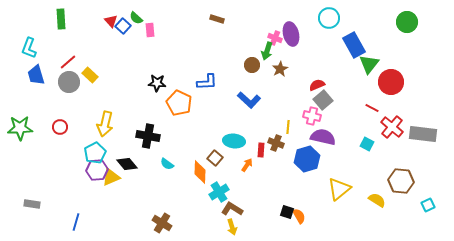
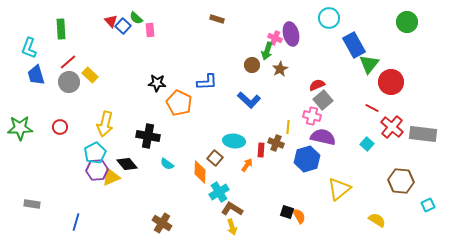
green rectangle at (61, 19): moved 10 px down
cyan square at (367, 144): rotated 16 degrees clockwise
yellow semicircle at (377, 200): moved 20 px down
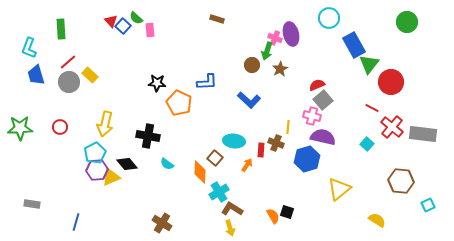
orange semicircle at (299, 216): moved 26 px left
yellow arrow at (232, 227): moved 2 px left, 1 px down
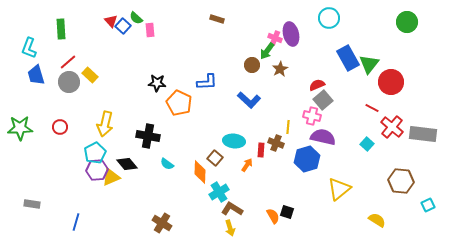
blue rectangle at (354, 45): moved 6 px left, 13 px down
green arrow at (267, 51): rotated 18 degrees clockwise
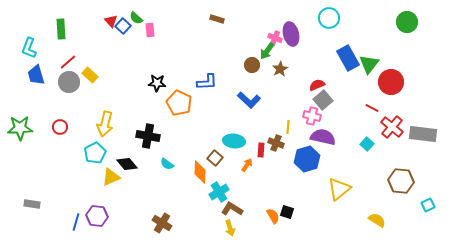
purple hexagon at (97, 170): moved 46 px down; rotated 10 degrees clockwise
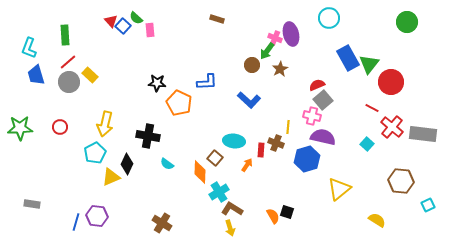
green rectangle at (61, 29): moved 4 px right, 6 px down
black diamond at (127, 164): rotated 65 degrees clockwise
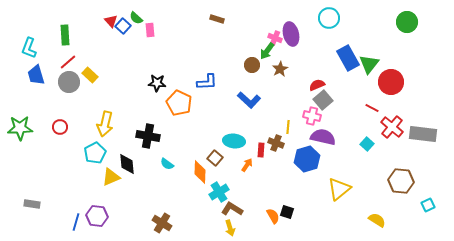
black diamond at (127, 164): rotated 30 degrees counterclockwise
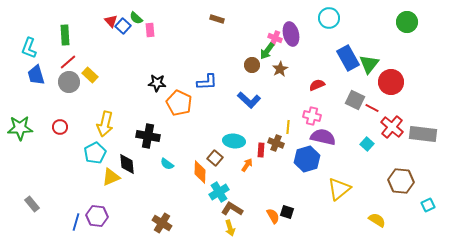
gray square at (323, 100): moved 32 px right; rotated 24 degrees counterclockwise
gray rectangle at (32, 204): rotated 42 degrees clockwise
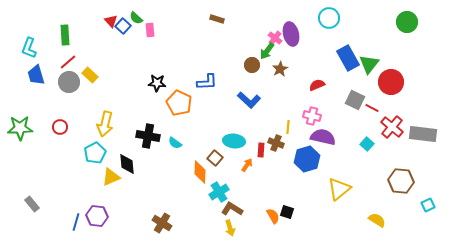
pink cross at (275, 38): rotated 16 degrees clockwise
cyan semicircle at (167, 164): moved 8 px right, 21 px up
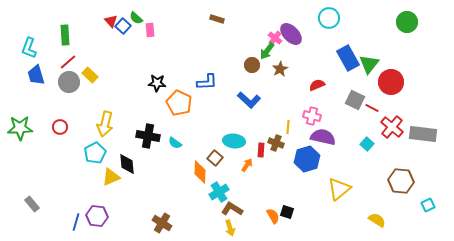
purple ellipse at (291, 34): rotated 30 degrees counterclockwise
